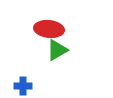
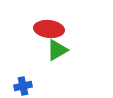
blue cross: rotated 12 degrees counterclockwise
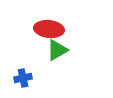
blue cross: moved 8 px up
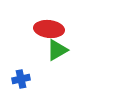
blue cross: moved 2 px left, 1 px down
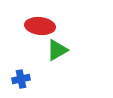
red ellipse: moved 9 px left, 3 px up
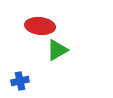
blue cross: moved 1 px left, 2 px down
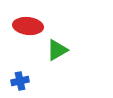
red ellipse: moved 12 px left
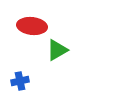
red ellipse: moved 4 px right
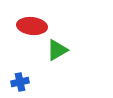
blue cross: moved 1 px down
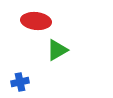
red ellipse: moved 4 px right, 5 px up
